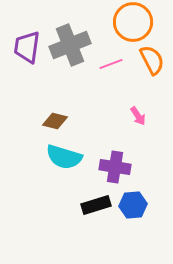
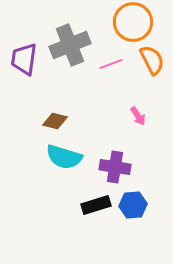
purple trapezoid: moved 3 px left, 12 px down
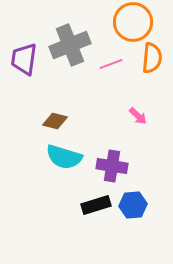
orange semicircle: moved 2 px up; rotated 32 degrees clockwise
pink arrow: rotated 12 degrees counterclockwise
purple cross: moved 3 px left, 1 px up
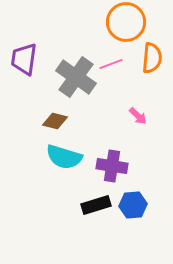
orange circle: moved 7 px left
gray cross: moved 6 px right, 32 px down; rotated 33 degrees counterclockwise
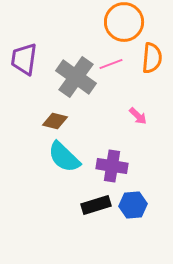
orange circle: moved 2 px left
cyan semicircle: rotated 27 degrees clockwise
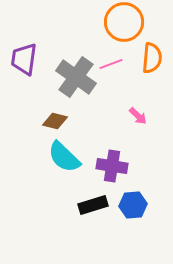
black rectangle: moved 3 px left
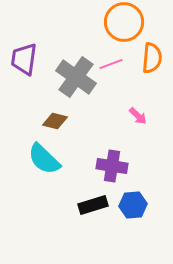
cyan semicircle: moved 20 px left, 2 px down
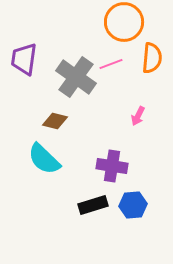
pink arrow: rotated 72 degrees clockwise
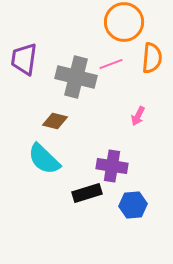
gray cross: rotated 21 degrees counterclockwise
black rectangle: moved 6 px left, 12 px up
